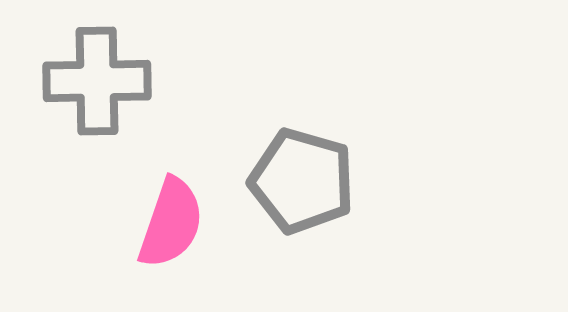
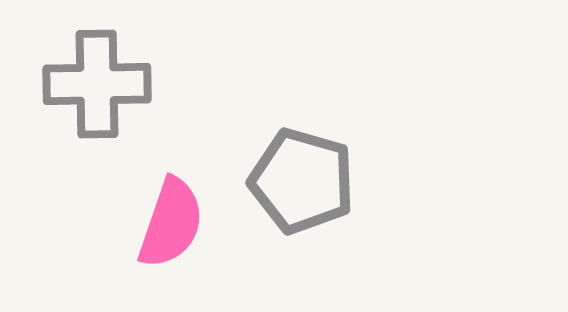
gray cross: moved 3 px down
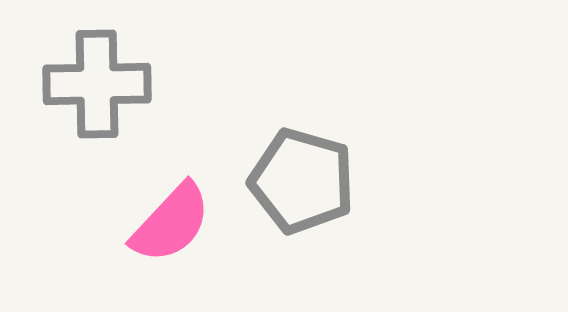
pink semicircle: rotated 24 degrees clockwise
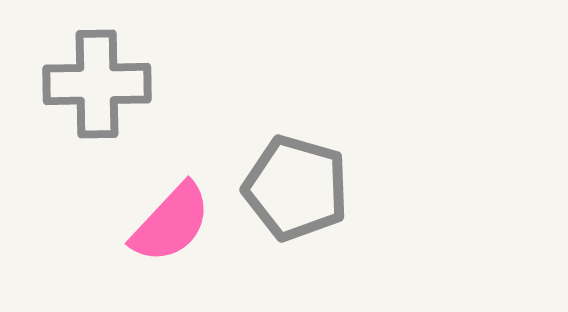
gray pentagon: moved 6 px left, 7 px down
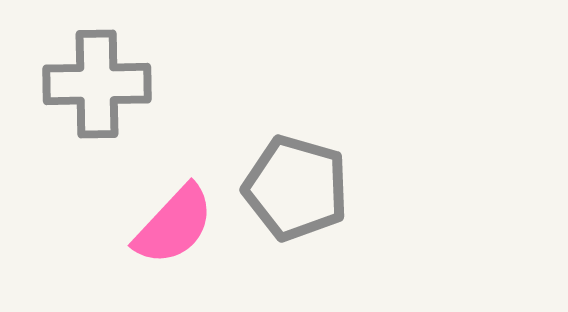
pink semicircle: moved 3 px right, 2 px down
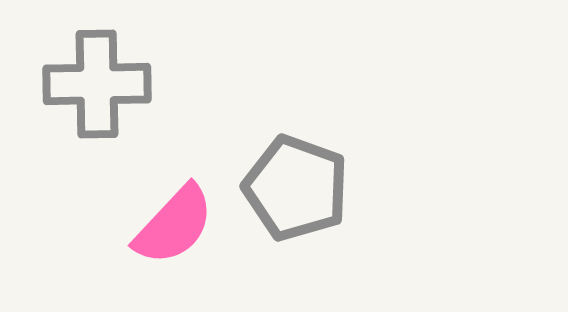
gray pentagon: rotated 4 degrees clockwise
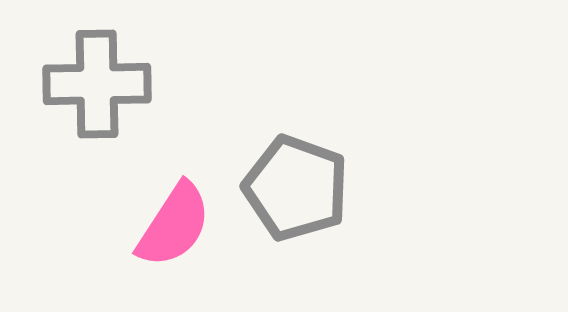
pink semicircle: rotated 10 degrees counterclockwise
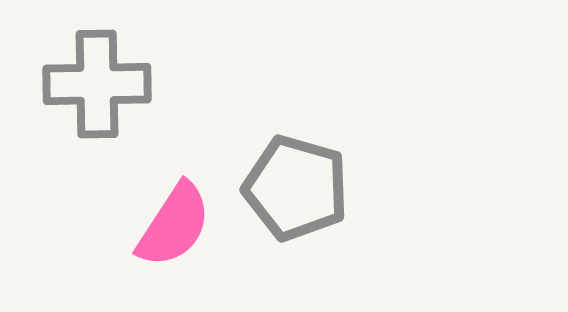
gray pentagon: rotated 4 degrees counterclockwise
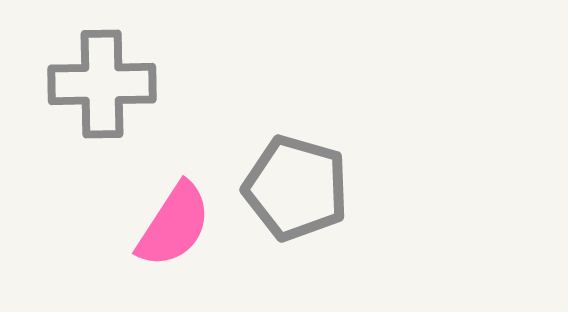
gray cross: moved 5 px right
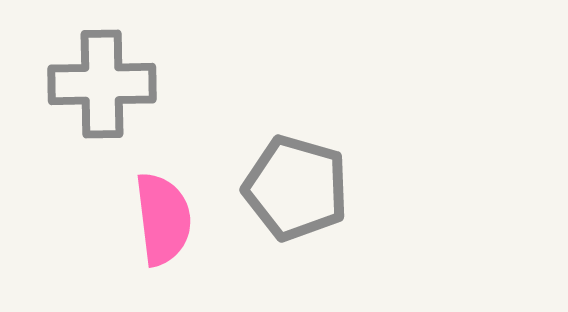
pink semicircle: moved 11 px left, 6 px up; rotated 40 degrees counterclockwise
